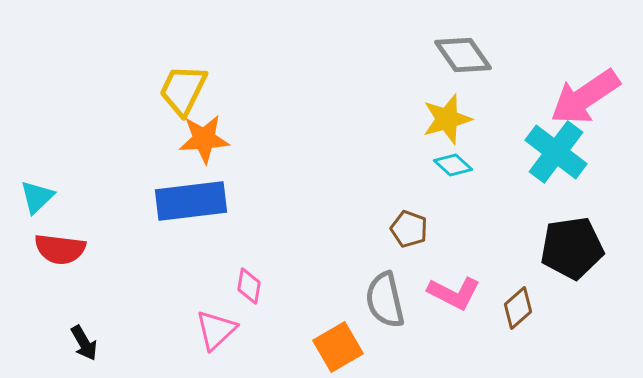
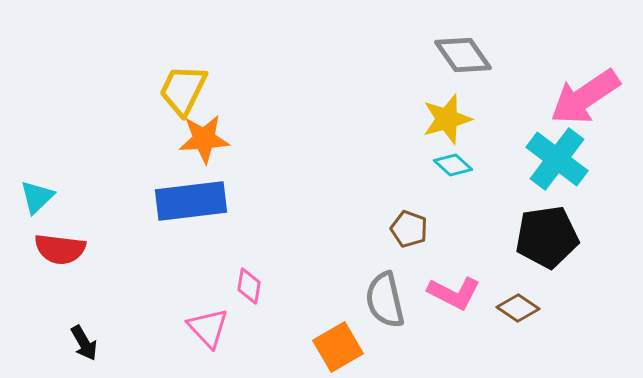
cyan cross: moved 1 px right, 7 px down
black pentagon: moved 25 px left, 11 px up
brown diamond: rotated 75 degrees clockwise
pink triangle: moved 8 px left, 2 px up; rotated 30 degrees counterclockwise
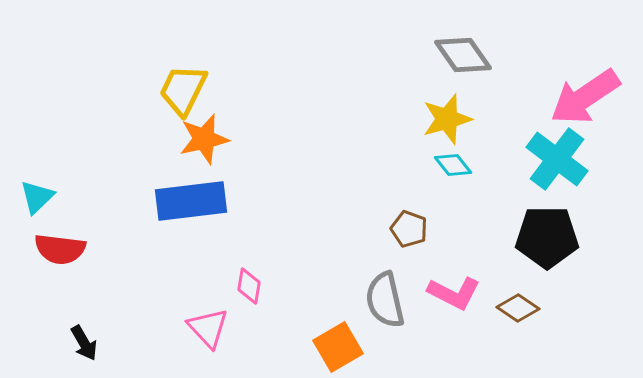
orange star: rotated 9 degrees counterclockwise
cyan diamond: rotated 9 degrees clockwise
black pentagon: rotated 8 degrees clockwise
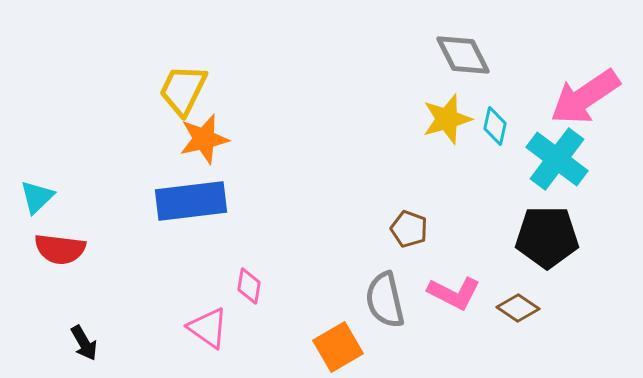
gray diamond: rotated 8 degrees clockwise
cyan diamond: moved 42 px right, 39 px up; rotated 51 degrees clockwise
pink triangle: rotated 12 degrees counterclockwise
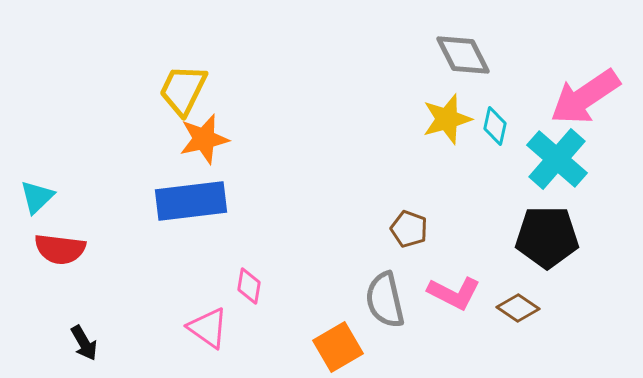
cyan cross: rotated 4 degrees clockwise
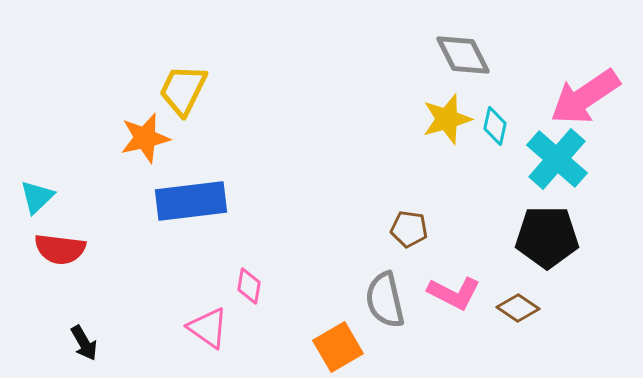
orange star: moved 59 px left, 1 px up
brown pentagon: rotated 12 degrees counterclockwise
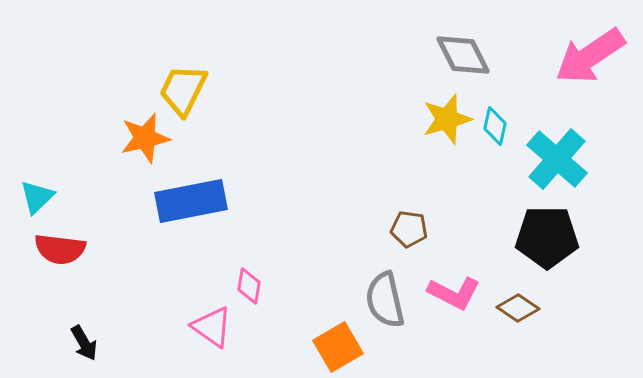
pink arrow: moved 5 px right, 41 px up
blue rectangle: rotated 4 degrees counterclockwise
pink triangle: moved 4 px right, 1 px up
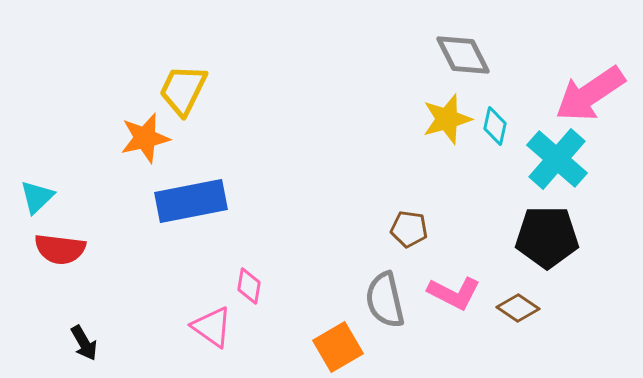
pink arrow: moved 38 px down
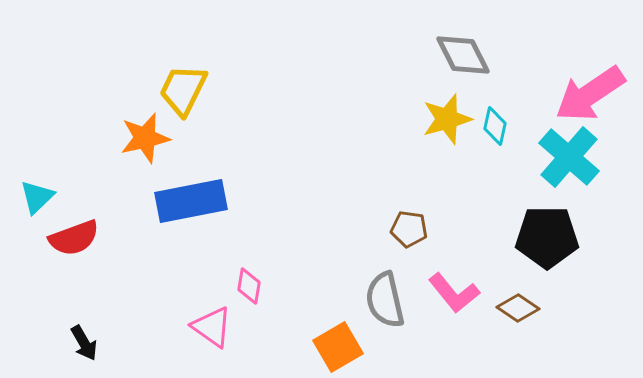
cyan cross: moved 12 px right, 2 px up
red semicircle: moved 14 px right, 11 px up; rotated 27 degrees counterclockwise
pink L-shape: rotated 24 degrees clockwise
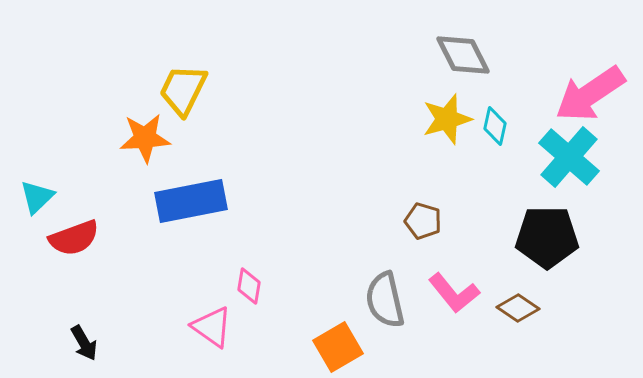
orange star: rotated 9 degrees clockwise
brown pentagon: moved 14 px right, 8 px up; rotated 9 degrees clockwise
